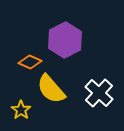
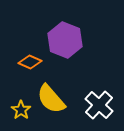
purple hexagon: rotated 12 degrees counterclockwise
yellow semicircle: moved 10 px down
white cross: moved 12 px down
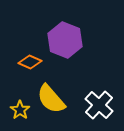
yellow star: moved 1 px left
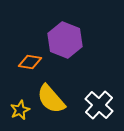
orange diamond: rotated 15 degrees counterclockwise
yellow star: rotated 12 degrees clockwise
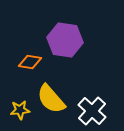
purple hexagon: rotated 12 degrees counterclockwise
white cross: moved 7 px left, 6 px down
yellow star: rotated 18 degrees clockwise
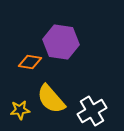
purple hexagon: moved 4 px left, 2 px down
white cross: rotated 16 degrees clockwise
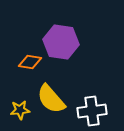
white cross: rotated 24 degrees clockwise
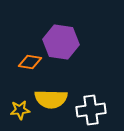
yellow semicircle: rotated 48 degrees counterclockwise
white cross: moved 1 px left, 1 px up
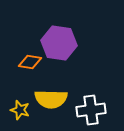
purple hexagon: moved 2 px left, 1 px down
yellow star: rotated 24 degrees clockwise
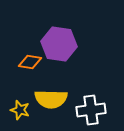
purple hexagon: moved 1 px down
